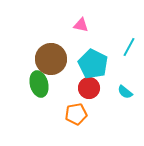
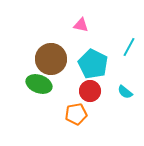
green ellipse: rotated 55 degrees counterclockwise
red circle: moved 1 px right, 3 px down
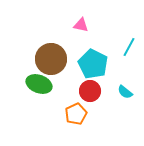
orange pentagon: rotated 15 degrees counterclockwise
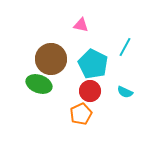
cyan line: moved 4 px left
cyan semicircle: rotated 14 degrees counterclockwise
orange pentagon: moved 5 px right
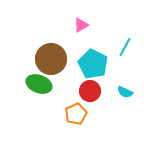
pink triangle: rotated 42 degrees counterclockwise
orange pentagon: moved 5 px left
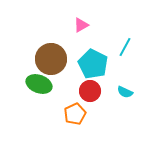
orange pentagon: moved 1 px left
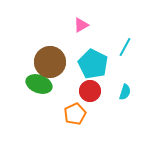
brown circle: moved 1 px left, 3 px down
cyan semicircle: rotated 98 degrees counterclockwise
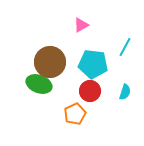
cyan pentagon: rotated 20 degrees counterclockwise
